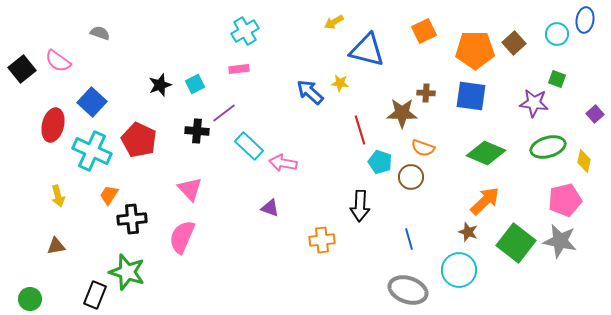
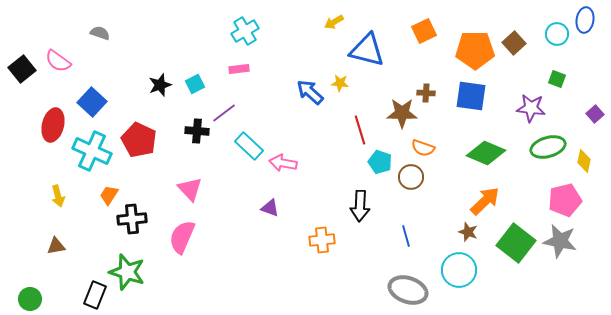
purple star at (534, 103): moved 3 px left, 5 px down
blue line at (409, 239): moved 3 px left, 3 px up
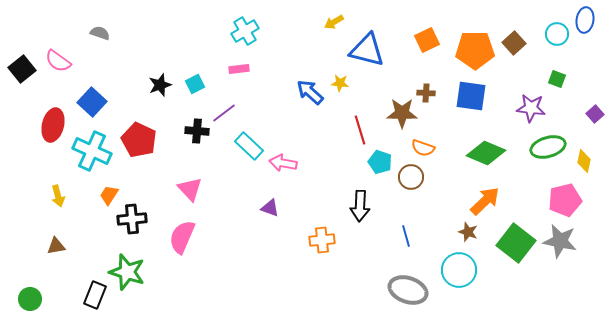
orange square at (424, 31): moved 3 px right, 9 px down
